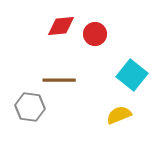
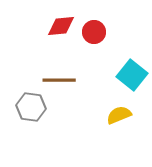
red circle: moved 1 px left, 2 px up
gray hexagon: moved 1 px right
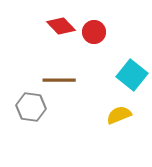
red diamond: rotated 52 degrees clockwise
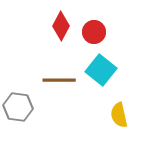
red diamond: rotated 72 degrees clockwise
cyan square: moved 31 px left, 5 px up
gray hexagon: moved 13 px left
yellow semicircle: rotated 80 degrees counterclockwise
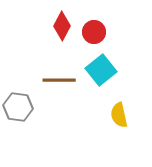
red diamond: moved 1 px right
cyan square: rotated 12 degrees clockwise
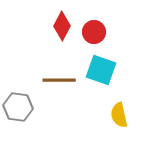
cyan square: rotated 32 degrees counterclockwise
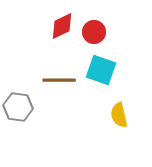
red diamond: rotated 36 degrees clockwise
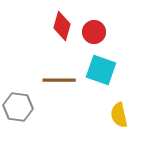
red diamond: rotated 48 degrees counterclockwise
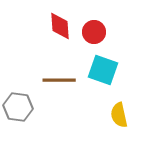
red diamond: moved 2 px left; rotated 20 degrees counterclockwise
cyan square: moved 2 px right
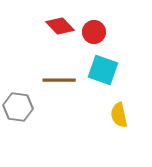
red diamond: rotated 40 degrees counterclockwise
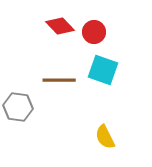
yellow semicircle: moved 14 px left, 22 px down; rotated 15 degrees counterclockwise
